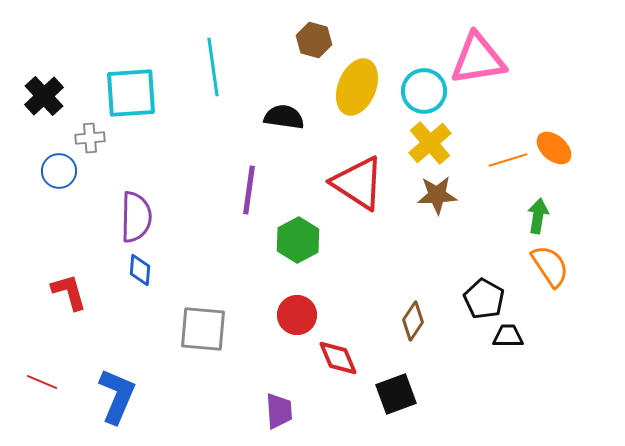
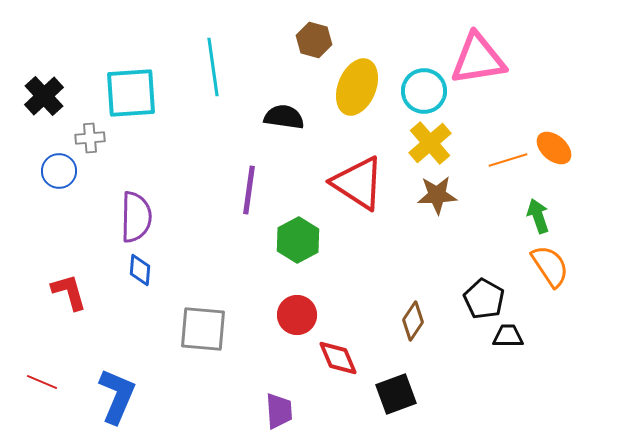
green arrow: rotated 28 degrees counterclockwise
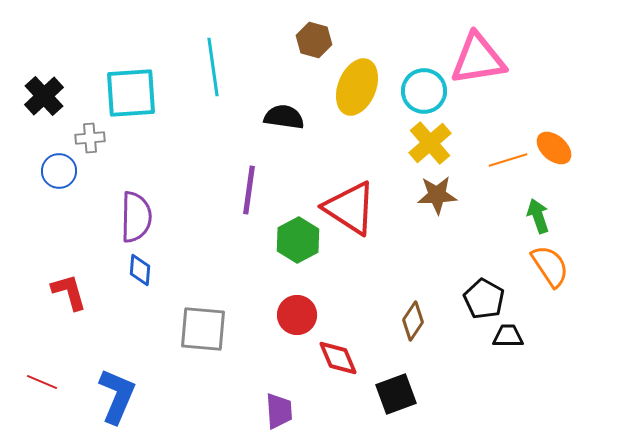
red triangle: moved 8 px left, 25 px down
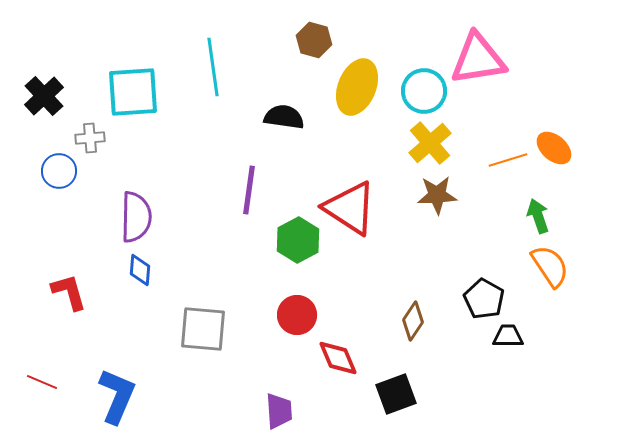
cyan square: moved 2 px right, 1 px up
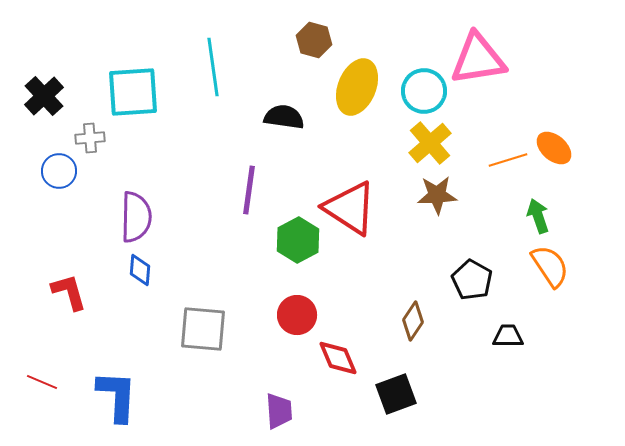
black pentagon: moved 12 px left, 19 px up
blue L-shape: rotated 20 degrees counterclockwise
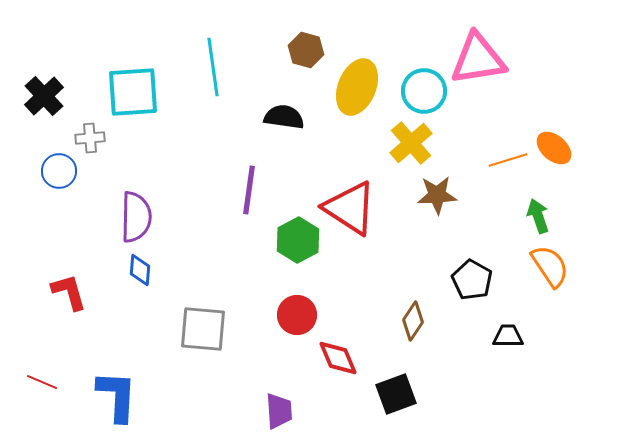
brown hexagon: moved 8 px left, 10 px down
yellow cross: moved 19 px left
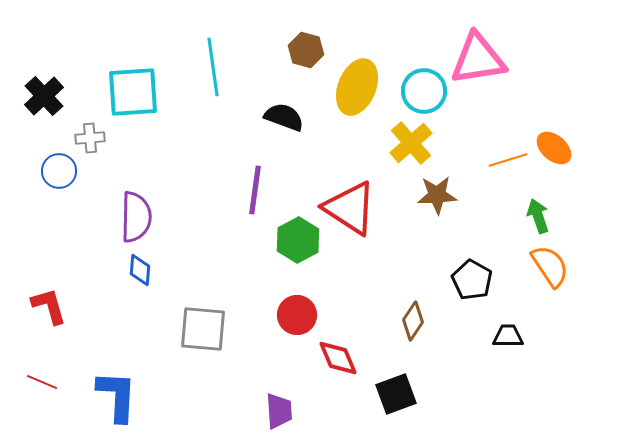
black semicircle: rotated 12 degrees clockwise
purple line: moved 6 px right
red L-shape: moved 20 px left, 14 px down
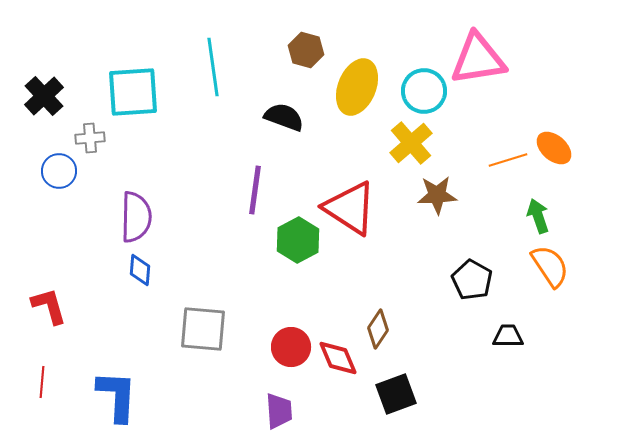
red circle: moved 6 px left, 32 px down
brown diamond: moved 35 px left, 8 px down
red line: rotated 72 degrees clockwise
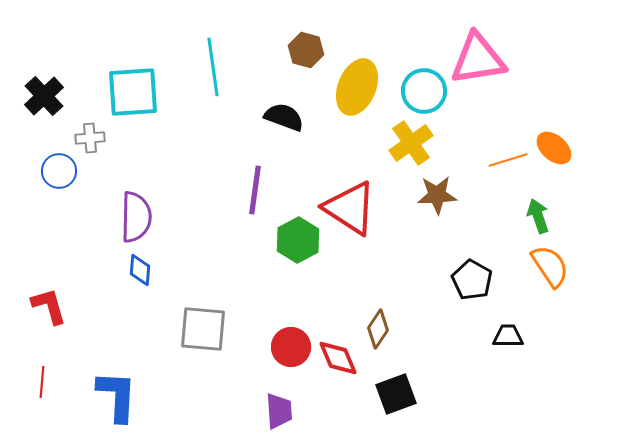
yellow cross: rotated 6 degrees clockwise
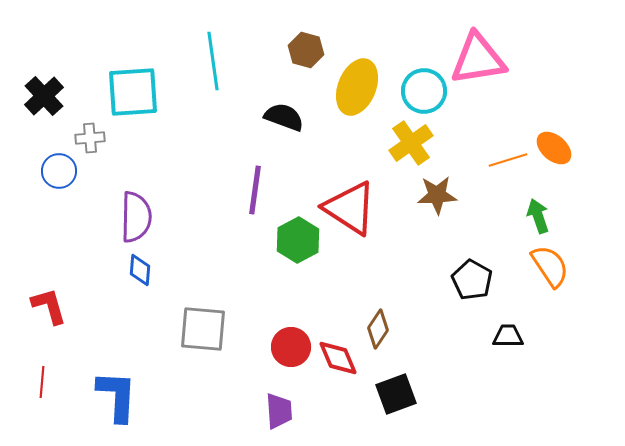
cyan line: moved 6 px up
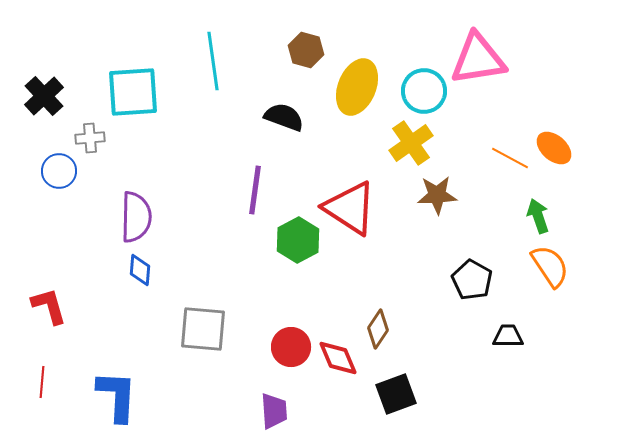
orange line: moved 2 px right, 2 px up; rotated 45 degrees clockwise
purple trapezoid: moved 5 px left
